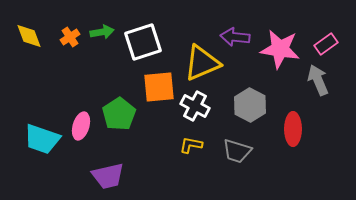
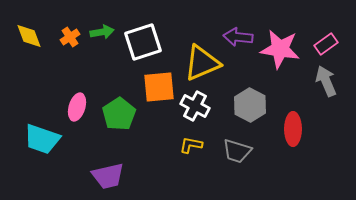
purple arrow: moved 3 px right
gray arrow: moved 8 px right, 1 px down
pink ellipse: moved 4 px left, 19 px up
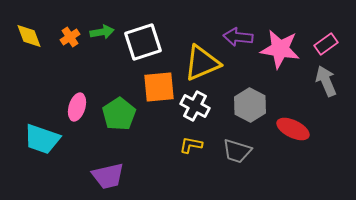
red ellipse: rotated 64 degrees counterclockwise
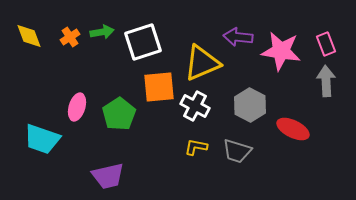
pink rectangle: rotated 75 degrees counterclockwise
pink star: moved 1 px right, 2 px down
gray arrow: rotated 20 degrees clockwise
yellow L-shape: moved 5 px right, 2 px down
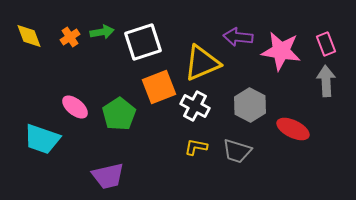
orange square: rotated 16 degrees counterclockwise
pink ellipse: moved 2 px left; rotated 68 degrees counterclockwise
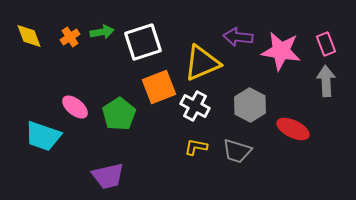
cyan trapezoid: moved 1 px right, 3 px up
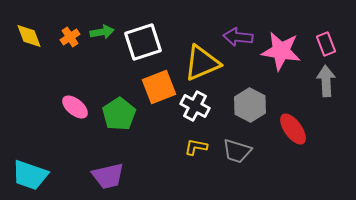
red ellipse: rotated 28 degrees clockwise
cyan trapezoid: moved 13 px left, 39 px down
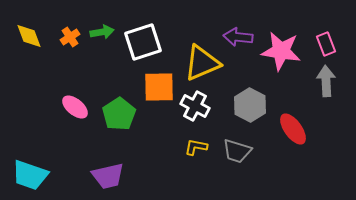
orange square: rotated 20 degrees clockwise
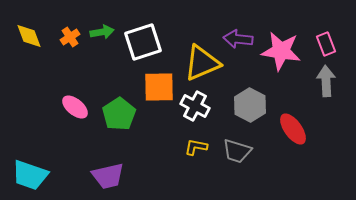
purple arrow: moved 2 px down
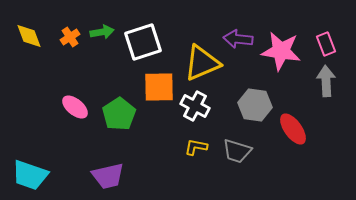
gray hexagon: moved 5 px right; rotated 20 degrees counterclockwise
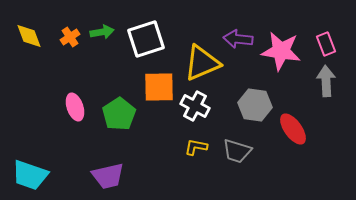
white square: moved 3 px right, 3 px up
pink ellipse: rotated 32 degrees clockwise
